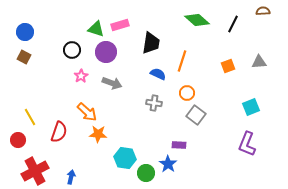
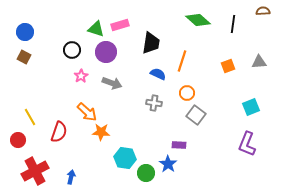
green diamond: moved 1 px right
black line: rotated 18 degrees counterclockwise
orange star: moved 3 px right, 2 px up
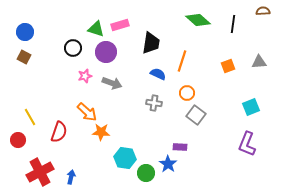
black circle: moved 1 px right, 2 px up
pink star: moved 4 px right; rotated 16 degrees clockwise
purple rectangle: moved 1 px right, 2 px down
red cross: moved 5 px right, 1 px down
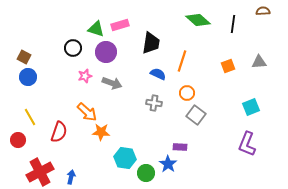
blue circle: moved 3 px right, 45 px down
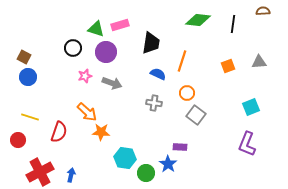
green diamond: rotated 35 degrees counterclockwise
yellow line: rotated 42 degrees counterclockwise
blue arrow: moved 2 px up
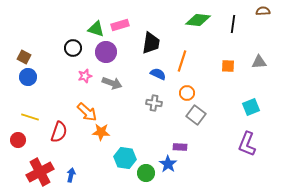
orange square: rotated 24 degrees clockwise
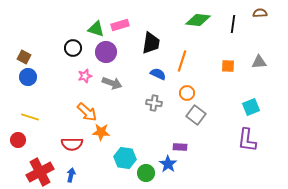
brown semicircle: moved 3 px left, 2 px down
red semicircle: moved 13 px right, 12 px down; rotated 70 degrees clockwise
purple L-shape: moved 4 px up; rotated 15 degrees counterclockwise
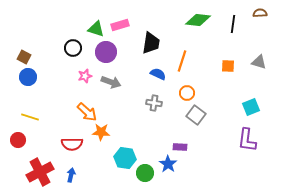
gray triangle: rotated 21 degrees clockwise
gray arrow: moved 1 px left, 1 px up
green circle: moved 1 px left
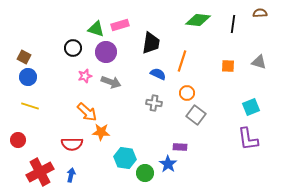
yellow line: moved 11 px up
purple L-shape: moved 1 px right, 1 px up; rotated 15 degrees counterclockwise
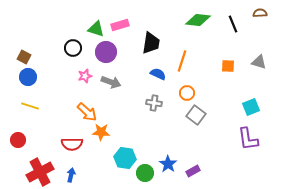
black line: rotated 30 degrees counterclockwise
purple rectangle: moved 13 px right, 24 px down; rotated 32 degrees counterclockwise
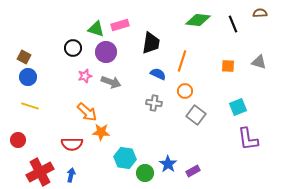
orange circle: moved 2 px left, 2 px up
cyan square: moved 13 px left
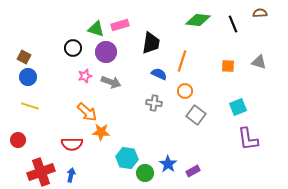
blue semicircle: moved 1 px right
cyan hexagon: moved 2 px right
red cross: moved 1 px right; rotated 8 degrees clockwise
